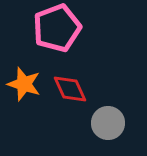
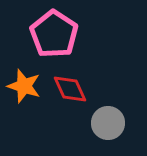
pink pentagon: moved 3 px left, 6 px down; rotated 18 degrees counterclockwise
orange star: moved 2 px down
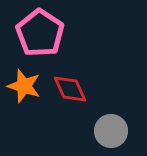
pink pentagon: moved 14 px left, 1 px up
gray circle: moved 3 px right, 8 px down
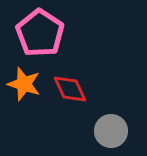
orange star: moved 2 px up
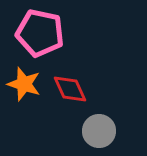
pink pentagon: rotated 21 degrees counterclockwise
gray circle: moved 12 px left
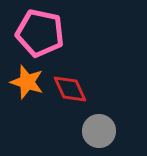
orange star: moved 3 px right, 2 px up
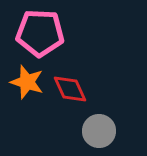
pink pentagon: rotated 9 degrees counterclockwise
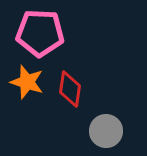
red diamond: rotated 33 degrees clockwise
gray circle: moved 7 px right
